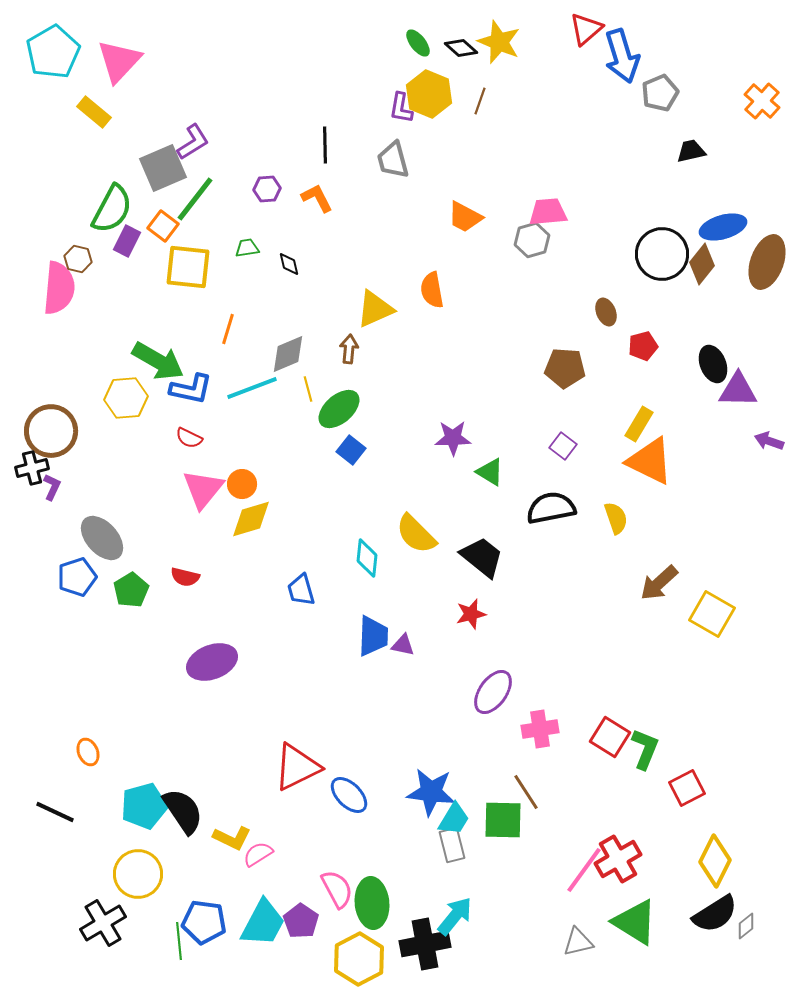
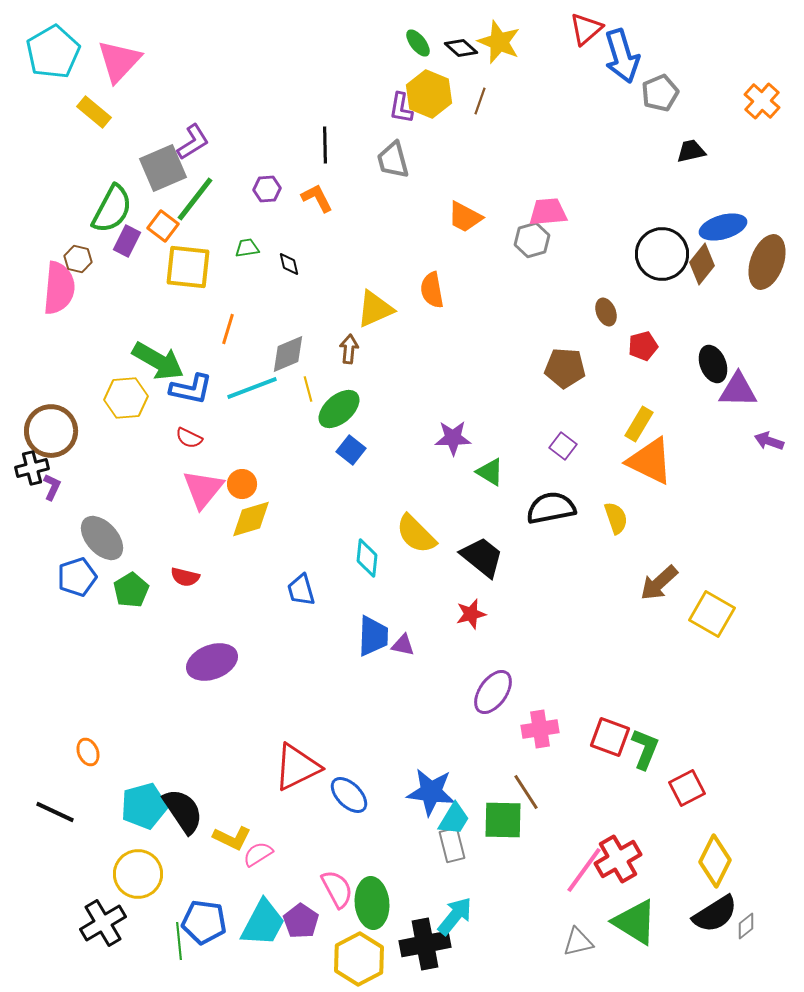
red square at (610, 737): rotated 12 degrees counterclockwise
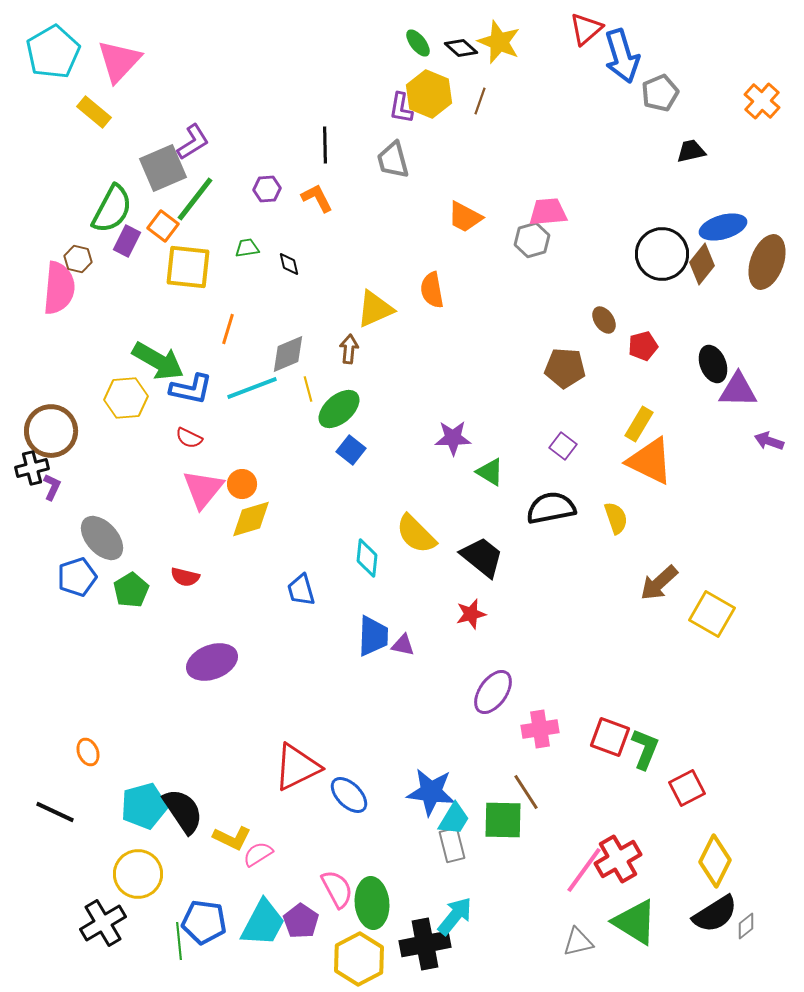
brown ellipse at (606, 312): moved 2 px left, 8 px down; rotated 12 degrees counterclockwise
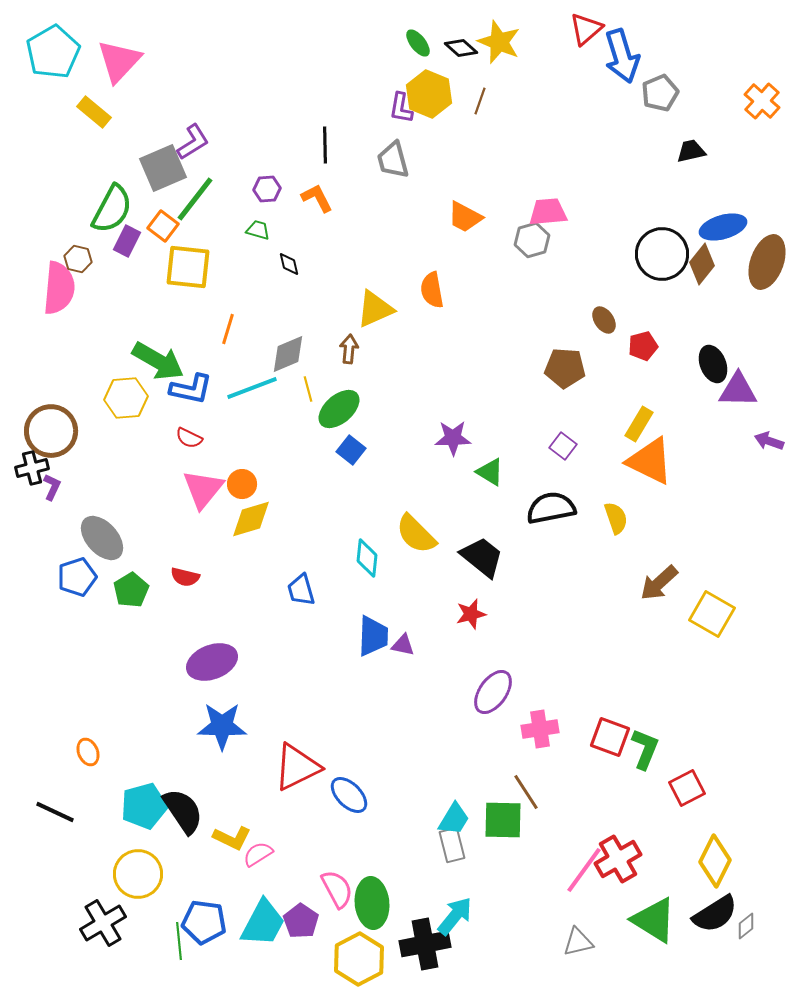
green trapezoid at (247, 248): moved 11 px right, 18 px up; rotated 25 degrees clockwise
blue star at (431, 792): moved 209 px left, 66 px up; rotated 6 degrees counterclockwise
green triangle at (635, 922): moved 19 px right, 2 px up
